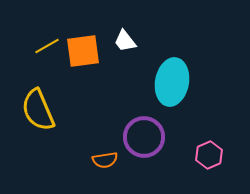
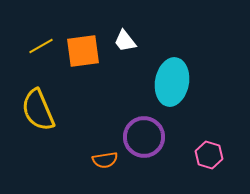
yellow line: moved 6 px left
pink hexagon: rotated 20 degrees counterclockwise
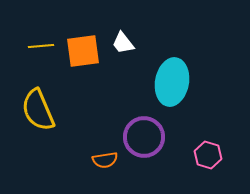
white trapezoid: moved 2 px left, 2 px down
yellow line: rotated 25 degrees clockwise
pink hexagon: moved 1 px left
